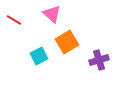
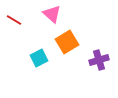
cyan square: moved 2 px down
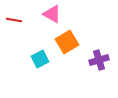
pink triangle: rotated 12 degrees counterclockwise
red line: rotated 21 degrees counterclockwise
cyan square: moved 1 px right, 1 px down
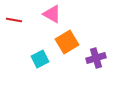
purple cross: moved 3 px left, 2 px up
